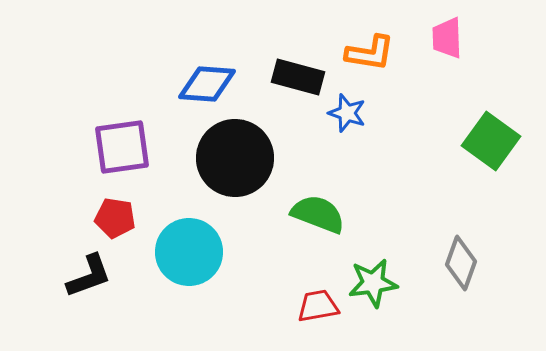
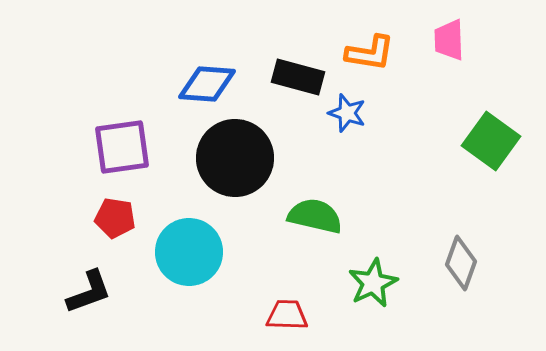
pink trapezoid: moved 2 px right, 2 px down
green semicircle: moved 3 px left, 2 px down; rotated 8 degrees counterclockwise
black L-shape: moved 16 px down
green star: rotated 18 degrees counterclockwise
red trapezoid: moved 31 px left, 9 px down; rotated 12 degrees clockwise
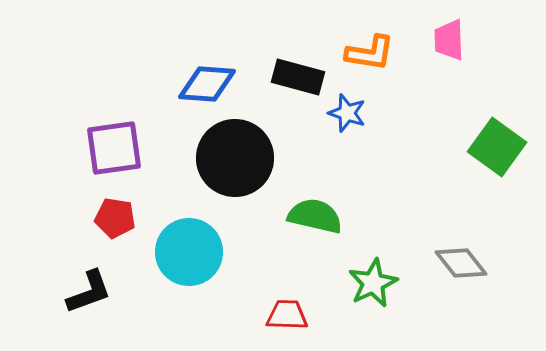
green square: moved 6 px right, 6 px down
purple square: moved 8 px left, 1 px down
gray diamond: rotated 58 degrees counterclockwise
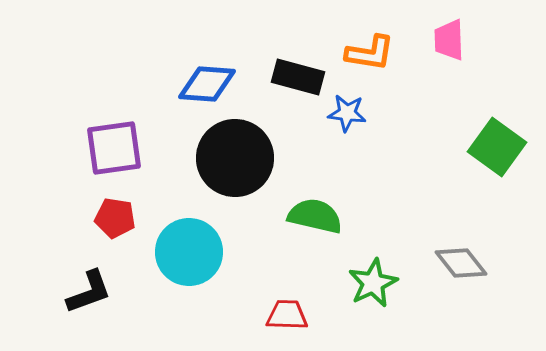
blue star: rotated 12 degrees counterclockwise
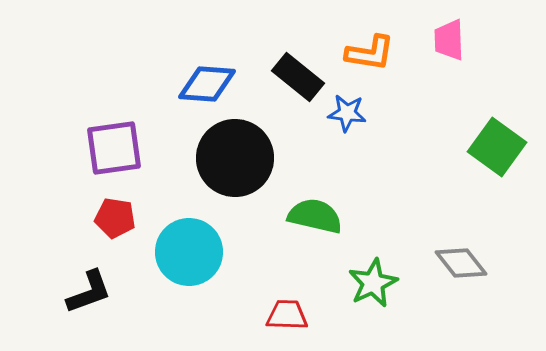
black rectangle: rotated 24 degrees clockwise
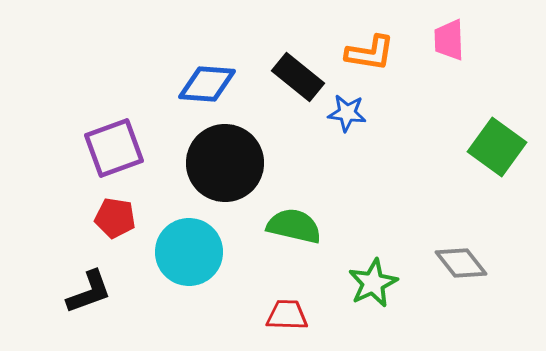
purple square: rotated 12 degrees counterclockwise
black circle: moved 10 px left, 5 px down
green semicircle: moved 21 px left, 10 px down
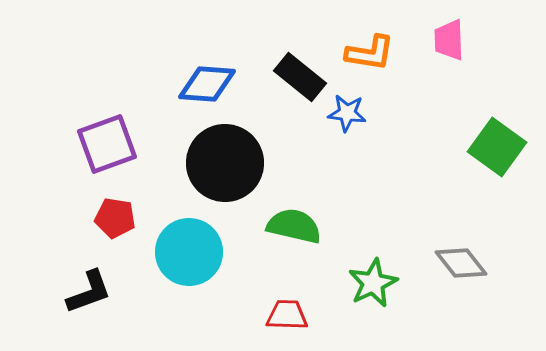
black rectangle: moved 2 px right
purple square: moved 7 px left, 4 px up
